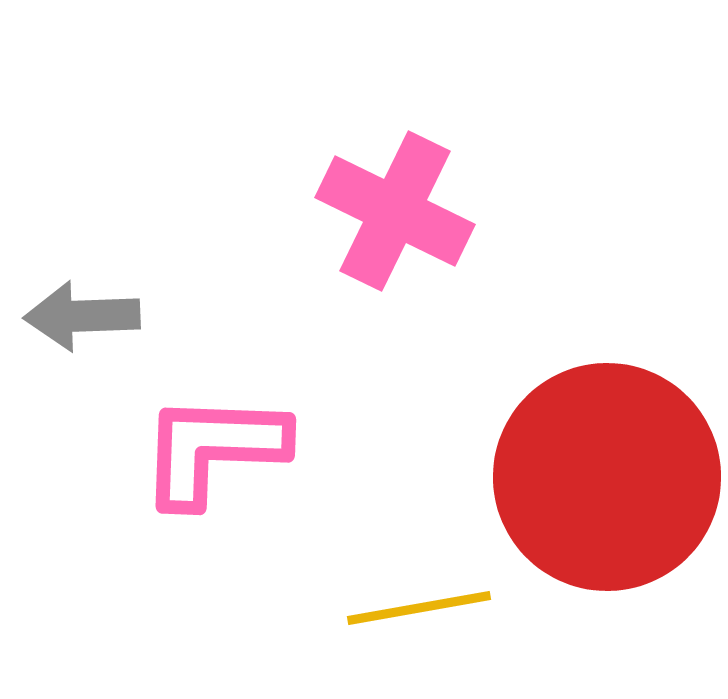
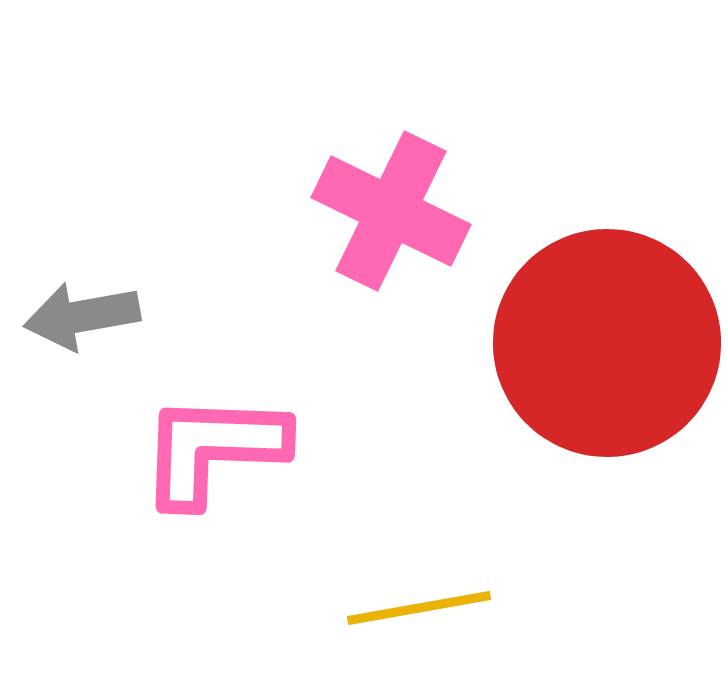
pink cross: moved 4 px left
gray arrow: rotated 8 degrees counterclockwise
red circle: moved 134 px up
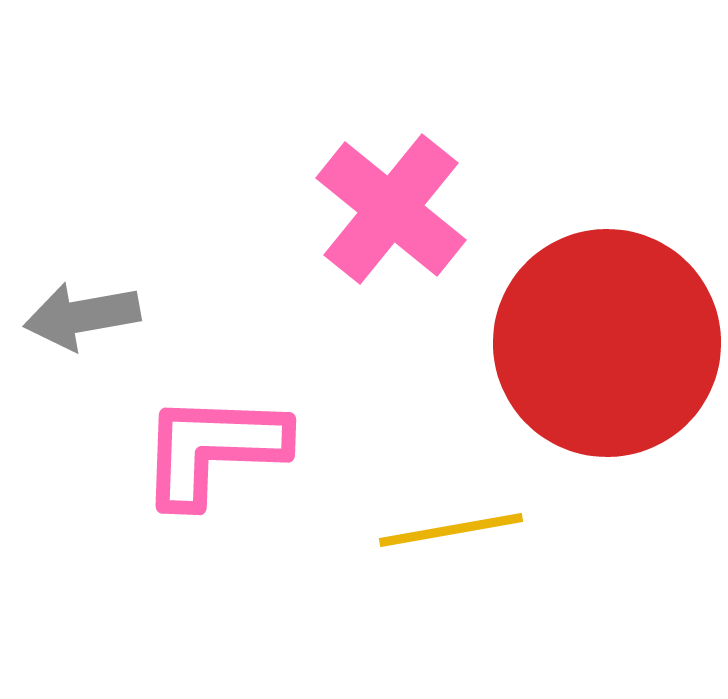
pink cross: moved 2 px up; rotated 13 degrees clockwise
yellow line: moved 32 px right, 78 px up
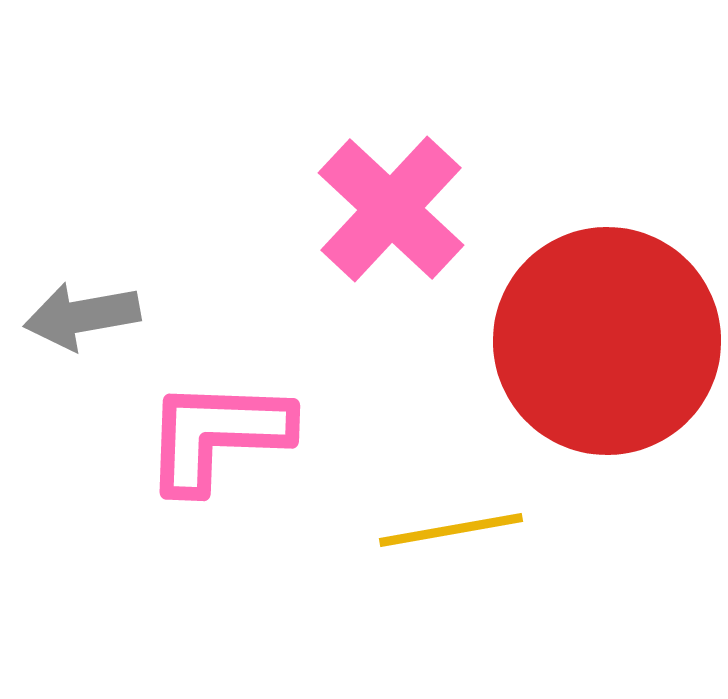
pink cross: rotated 4 degrees clockwise
red circle: moved 2 px up
pink L-shape: moved 4 px right, 14 px up
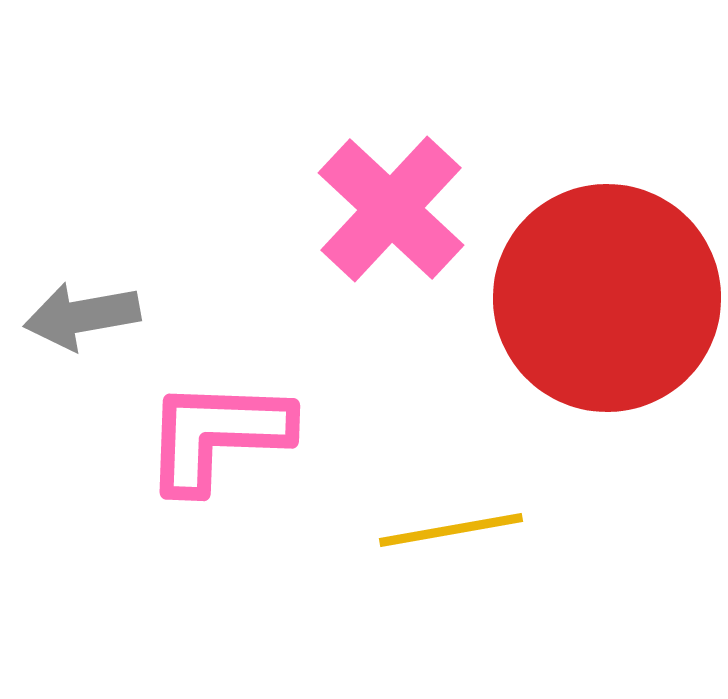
red circle: moved 43 px up
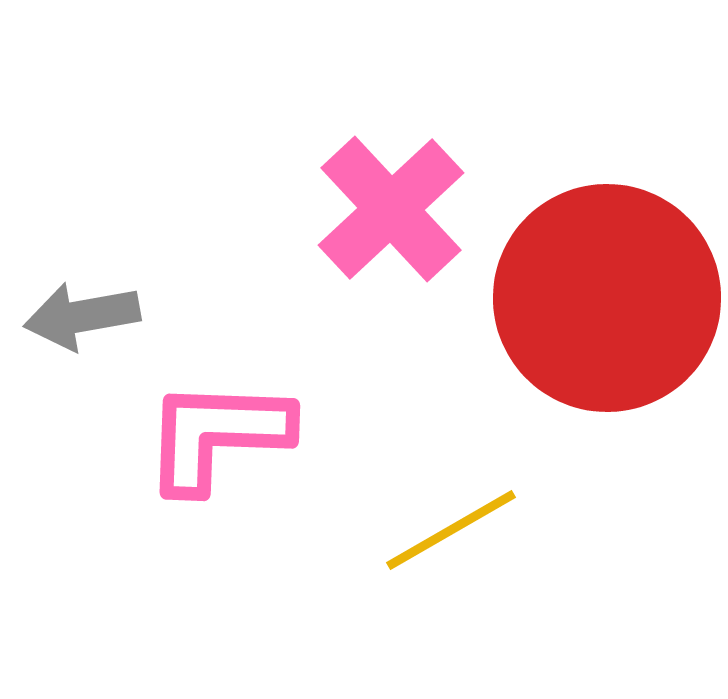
pink cross: rotated 4 degrees clockwise
yellow line: rotated 20 degrees counterclockwise
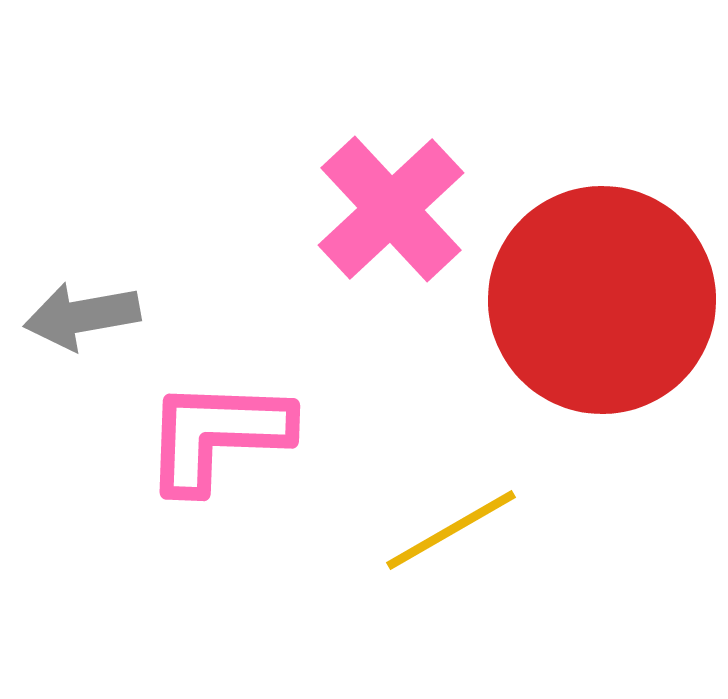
red circle: moved 5 px left, 2 px down
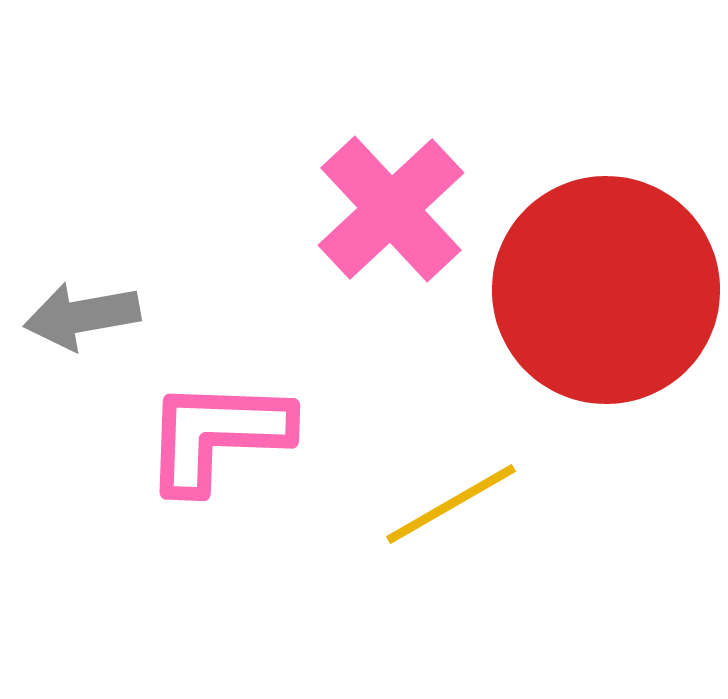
red circle: moved 4 px right, 10 px up
yellow line: moved 26 px up
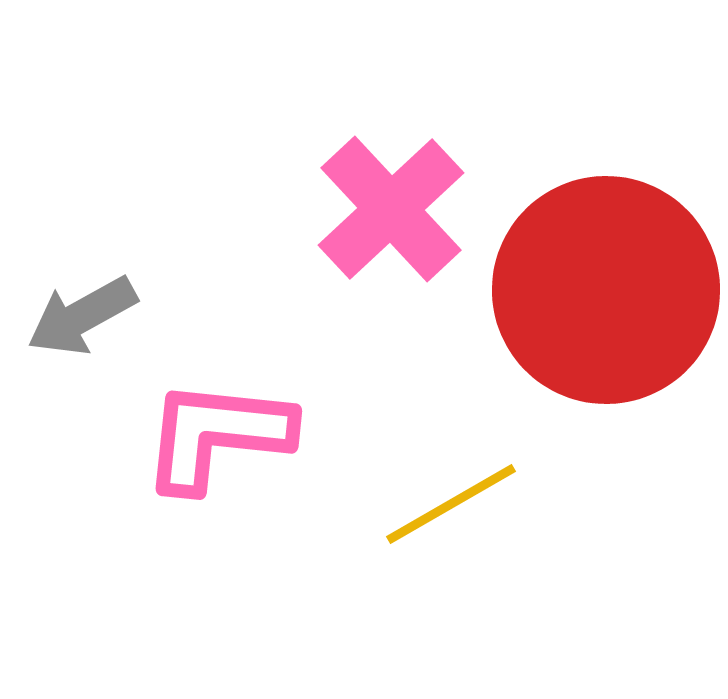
gray arrow: rotated 19 degrees counterclockwise
pink L-shape: rotated 4 degrees clockwise
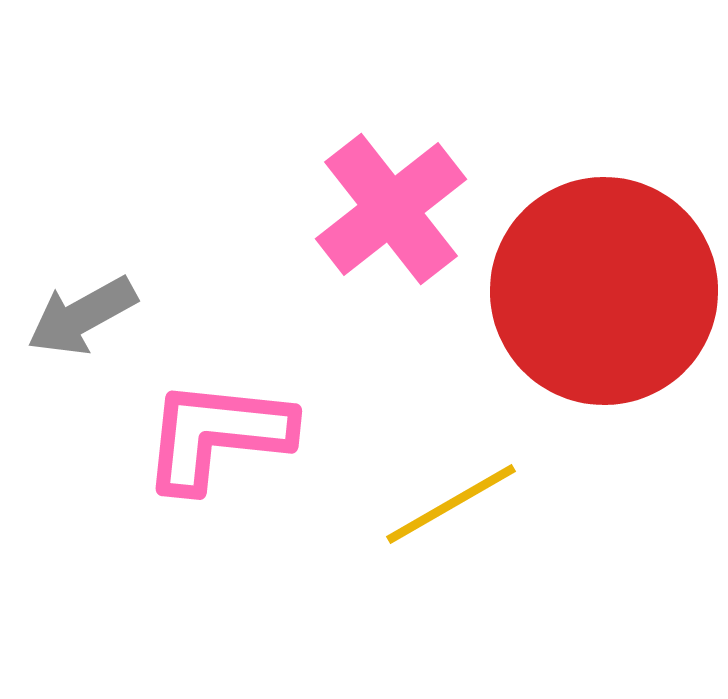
pink cross: rotated 5 degrees clockwise
red circle: moved 2 px left, 1 px down
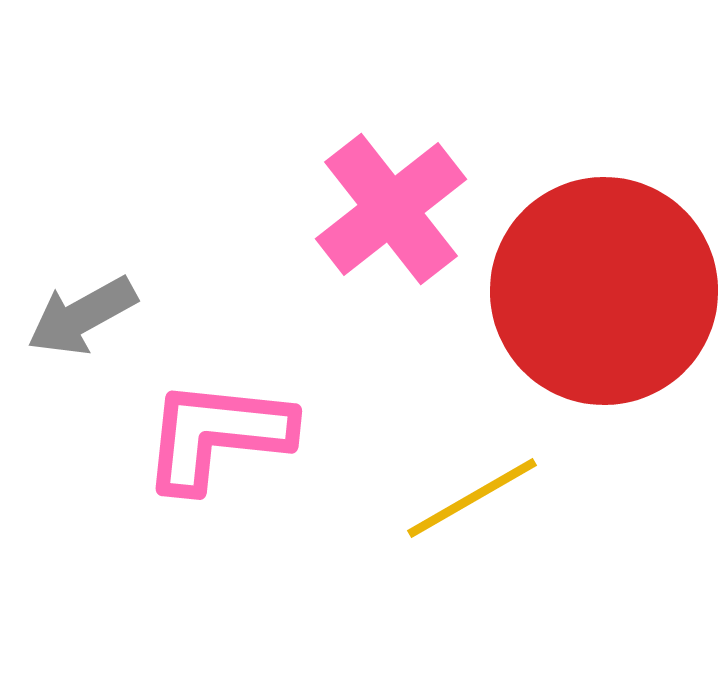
yellow line: moved 21 px right, 6 px up
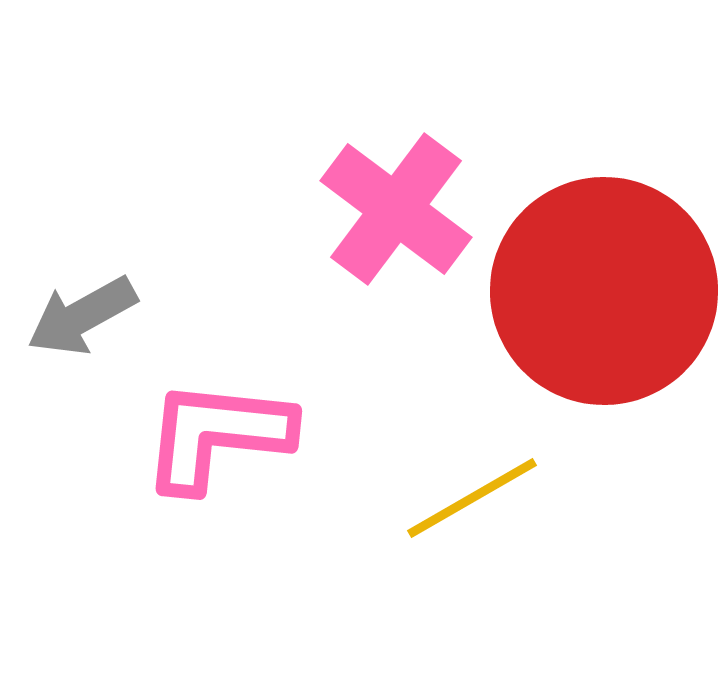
pink cross: moved 5 px right; rotated 15 degrees counterclockwise
